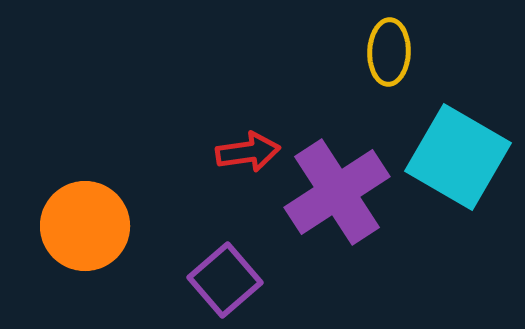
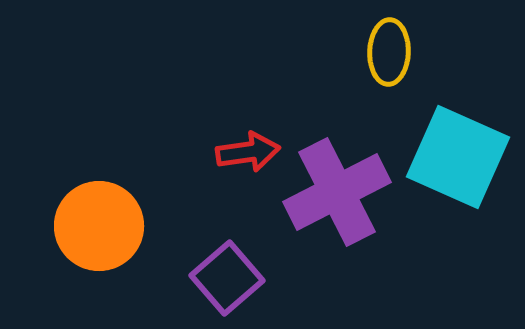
cyan square: rotated 6 degrees counterclockwise
purple cross: rotated 6 degrees clockwise
orange circle: moved 14 px right
purple square: moved 2 px right, 2 px up
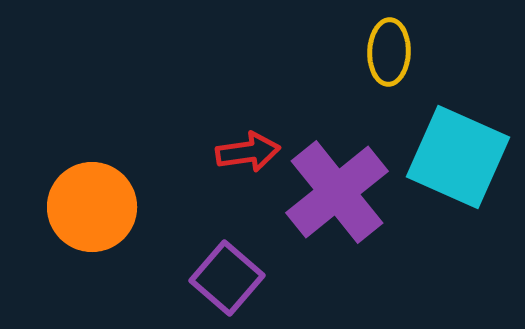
purple cross: rotated 12 degrees counterclockwise
orange circle: moved 7 px left, 19 px up
purple square: rotated 8 degrees counterclockwise
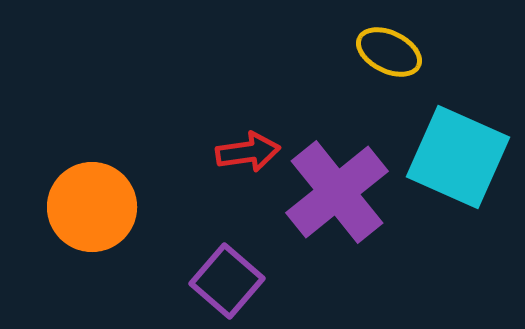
yellow ellipse: rotated 66 degrees counterclockwise
purple square: moved 3 px down
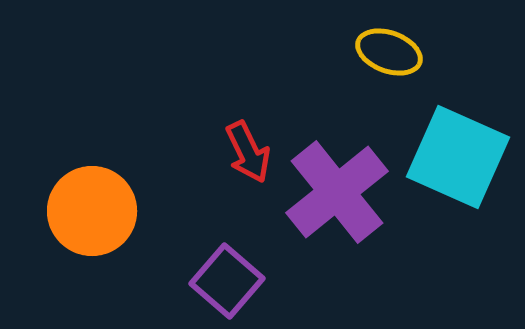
yellow ellipse: rotated 6 degrees counterclockwise
red arrow: rotated 72 degrees clockwise
orange circle: moved 4 px down
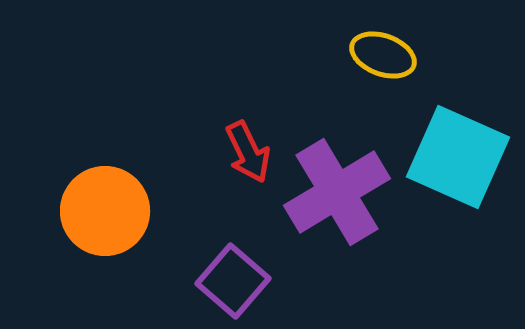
yellow ellipse: moved 6 px left, 3 px down
purple cross: rotated 8 degrees clockwise
orange circle: moved 13 px right
purple square: moved 6 px right
